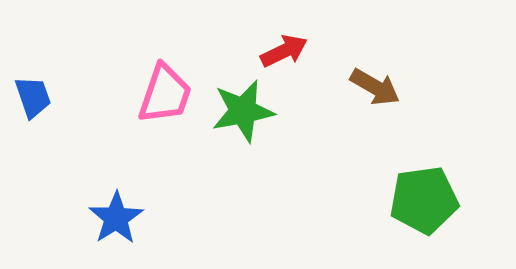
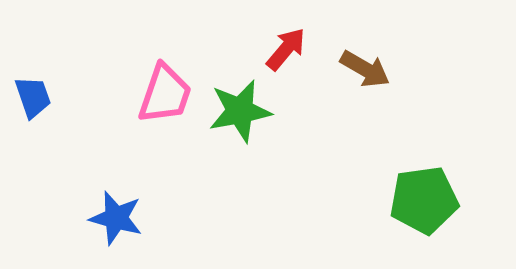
red arrow: moved 2 px right, 2 px up; rotated 24 degrees counterclockwise
brown arrow: moved 10 px left, 18 px up
green star: moved 3 px left
blue star: rotated 24 degrees counterclockwise
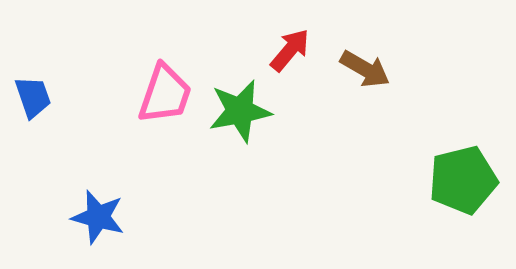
red arrow: moved 4 px right, 1 px down
green pentagon: moved 39 px right, 20 px up; rotated 6 degrees counterclockwise
blue star: moved 18 px left, 1 px up
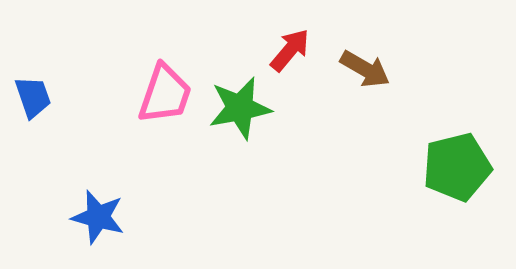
green star: moved 3 px up
green pentagon: moved 6 px left, 13 px up
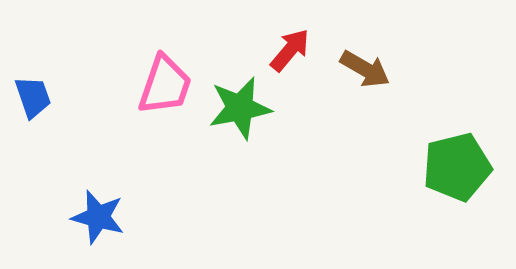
pink trapezoid: moved 9 px up
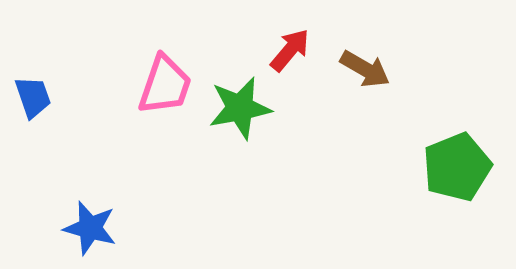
green pentagon: rotated 8 degrees counterclockwise
blue star: moved 8 px left, 11 px down
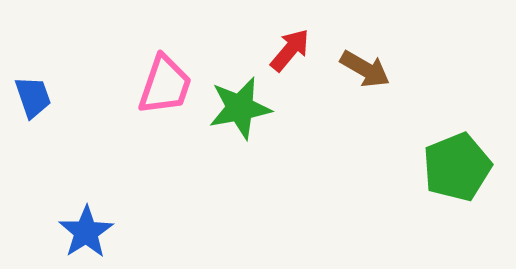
blue star: moved 4 px left, 4 px down; rotated 24 degrees clockwise
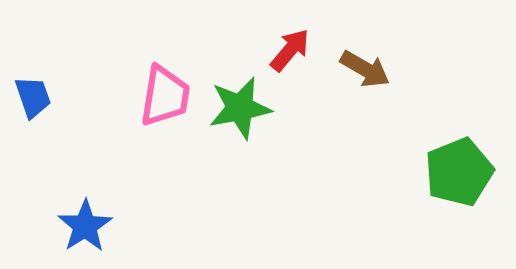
pink trapezoid: moved 11 px down; rotated 10 degrees counterclockwise
green pentagon: moved 2 px right, 5 px down
blue star: moved 1 px left, 6 px up
